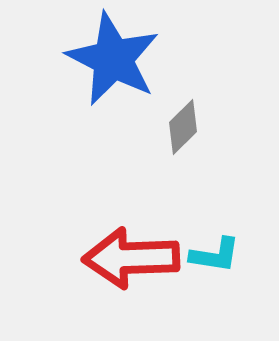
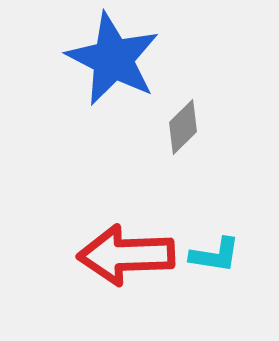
red arrow: moved 5 px left, 3 px up
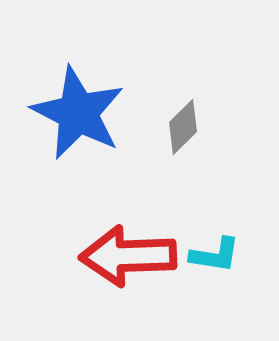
blue star: moved 35 px left, 54 px down
red arrow: moved 2 px right, 1 px down
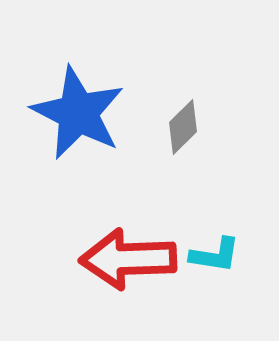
red arrow: moved 3 px down
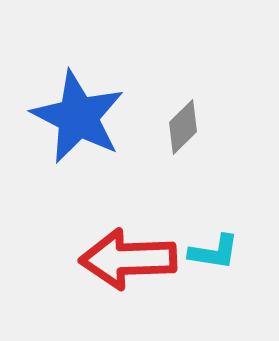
blue star: moved 4 px down
cyan L-shape: moved 1 px left, 3 px up
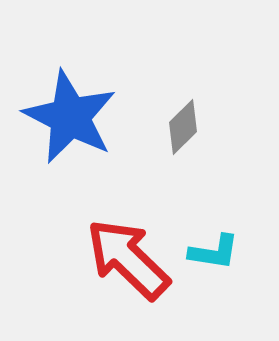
blue star: moved 8 px left
red arrow: rotated 46 degrees clockwise
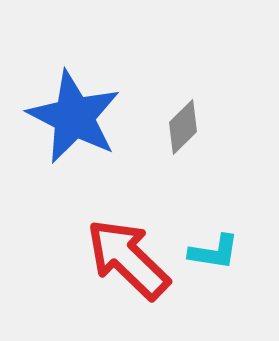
blue star: moved 4 px right
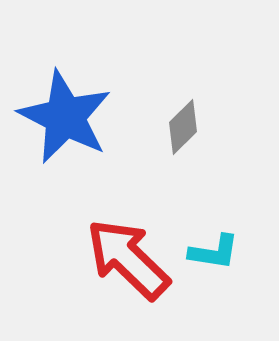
blue star: moved 9 px left
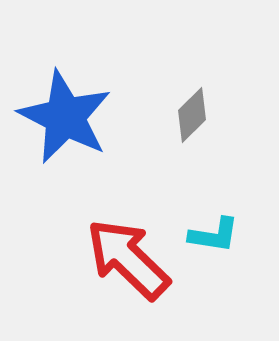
gray diamond: moved 9 px right, 12 px up
cyan L-shape: moved 17 px up
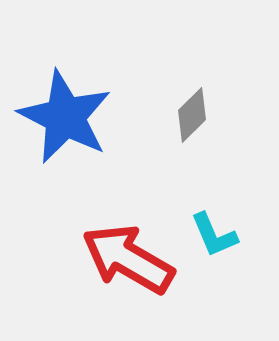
cyan L-shape: rotated 58 degrees clockwise
red arrow: rotated 14 degrees counterclockwise
